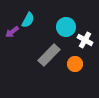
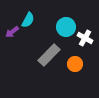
white cross: moved 2 px up
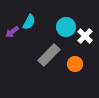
cyan semicircle: moved 1 px right, 2 px down
white cross: moved 2 px up; rotated 14 degrees clockwise
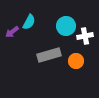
cyan circle: moved 1 px up
white cross: rotated 35 degrees clockwise
gray rectangle: rotated 30 degrees clockwise
orange circle: moved 1 px right, 3 px up
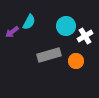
white cross: rotated 21 degrees counterclockwise
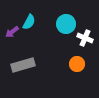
cyan circle: moved 2 px up
white cross: moved 2 px down; rotated 35 degrees counterclockwise
gray rectangle: moved 26 px left, 10 px down
orange circle: moved 1 px right, 3 px down
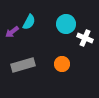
orange circle: moved 15 px left
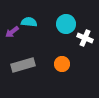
cyan semicircle: rotated 112 degrees counterclockwise
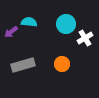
purple arrow: moved 1 px left
white cross: rotated 35 degrees clockwise
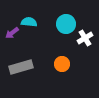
purple arrow: moved 1 px right, 1 px down
gray rectangle: moved 2 px left, 2 px down
